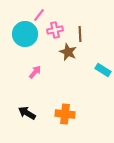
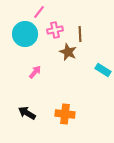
pink line: moved 3 px up
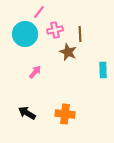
cyan rectangle: rotated 56 degrees clockwise
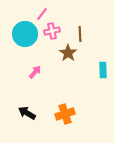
pink line: moved 3 px right, 2 px down
pink cross: moved 3 px left, 1 px down
brown star: moved 1 px down; rotated 12 degrees clockwise
orange cross: rotated 24 degrees counterclockwise
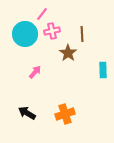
brown line: moved 2 px right
